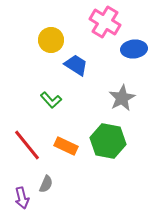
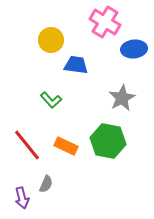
blue trapezoid: rotated 25 degrees counterclockwise
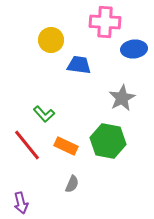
pink cross: rotated 28 degrees counterclockwise
blue trapezoid: moved 3 px right
green L-shape: moved 7 px left, 14 px down
gray semicircle: moved 26 px right
purple arrow: moved 1 px left, 5 px down
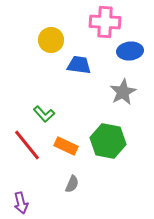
blue ellipse: moved 4 px left, 2 px down
gray star: moved 1 px right, 6 px up
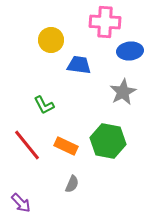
green L-shape: moved 9 px up; rotated 15 degrees clockwise
purple arrow: rotated 30 degrees counterclockwise
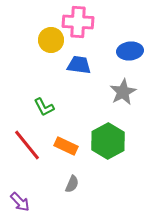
pink cross: moved 27 px left
green L-shape: moved 2 px down
green hexagon: rotated 20 degrees clockwise
purple arrow: moved 1 px left, 1 px up
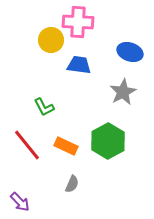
blue ellipse: moved 1 px down; rotated 25 degrees clockwise
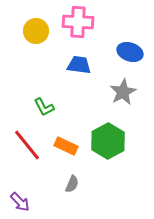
yellow circle: moved 15 px left, 9 px up
